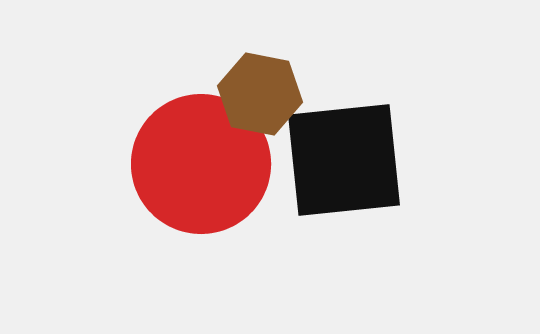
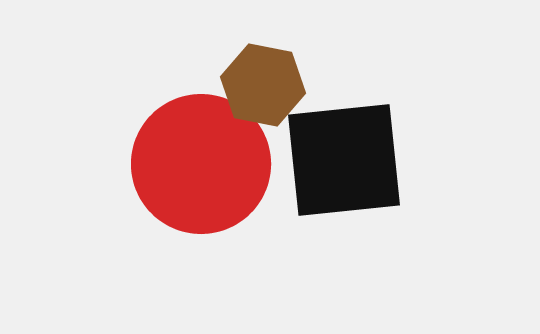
brown hexagon: moved 3 px right, 9 px up
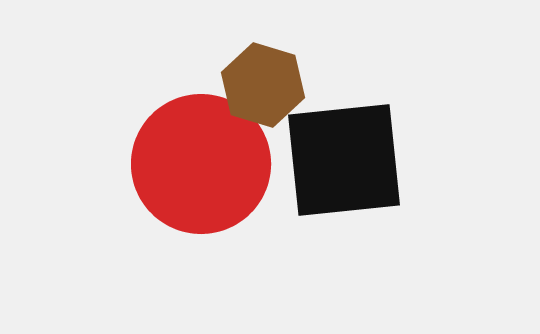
brown hexagon: rotated 6 degrees clockwise
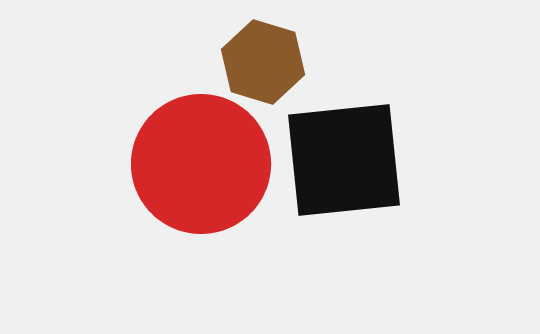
brown hexagon: moved 23 px up
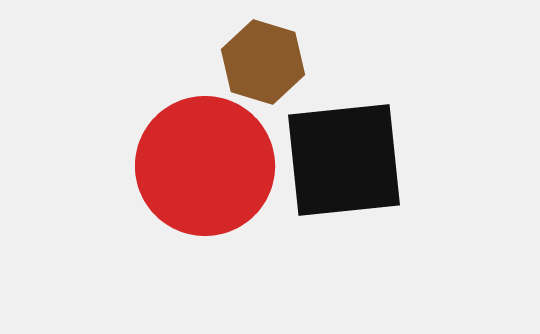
red circle: moved 4 px right, 2 px down
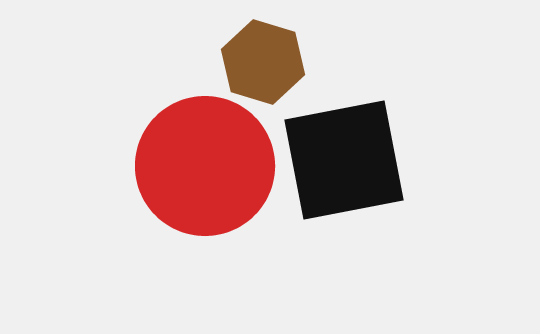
black square: rotated 5 degrees counterclockwise
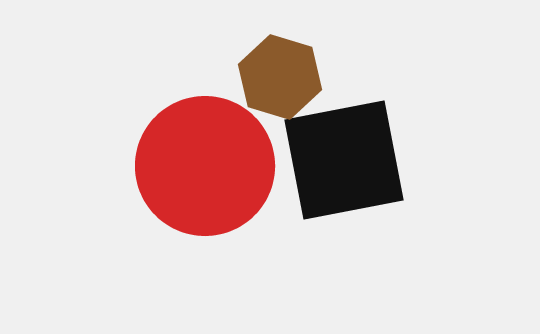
brown hexagon: moved 17 px right, 15 px down
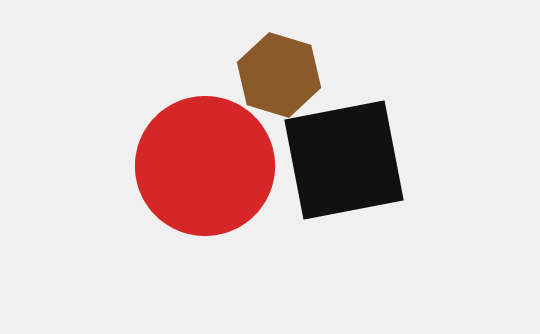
brown hexagon: moved 1 px left, 2 px up
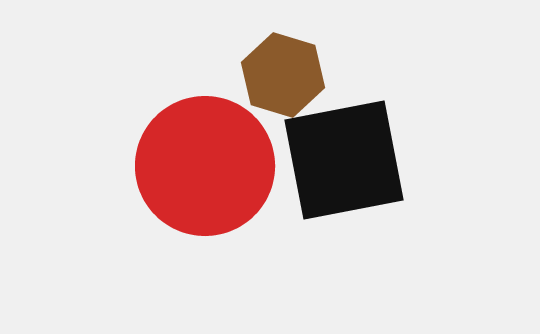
brown hexagon: moved 4 px right
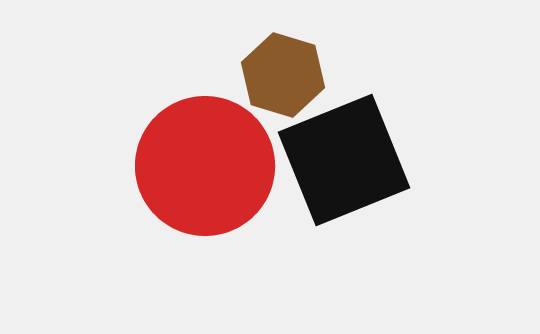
black square: rotated 11 degrees counterclockwise
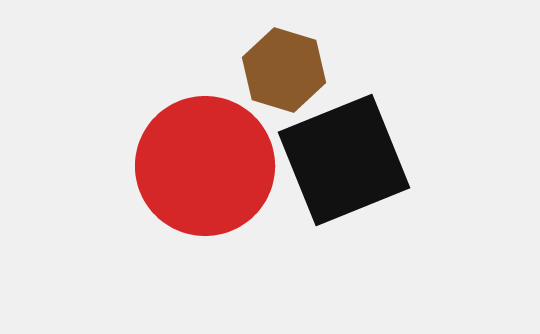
brown hexagon: moved 1 px right, 5 px up
